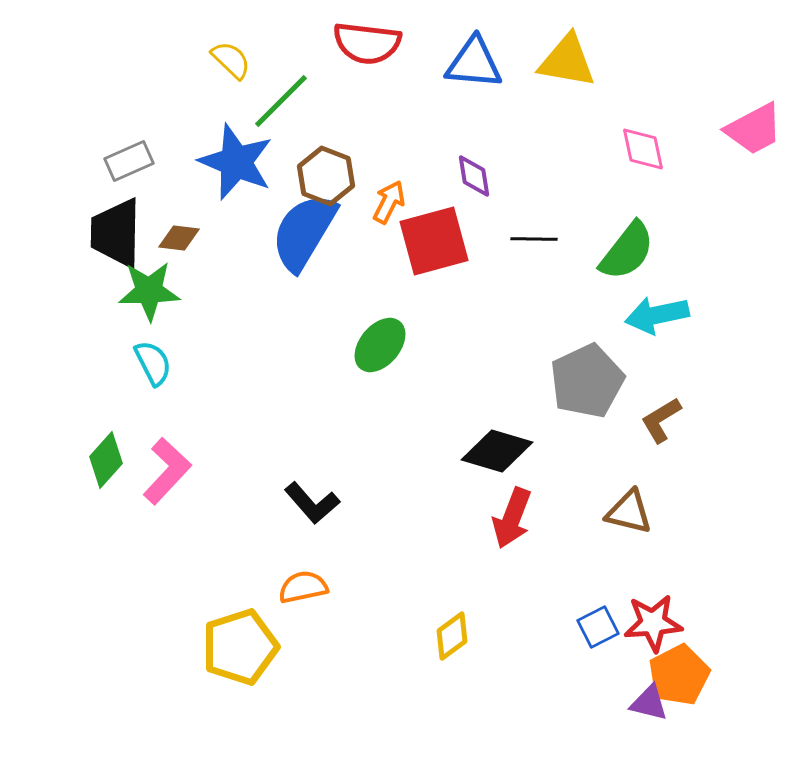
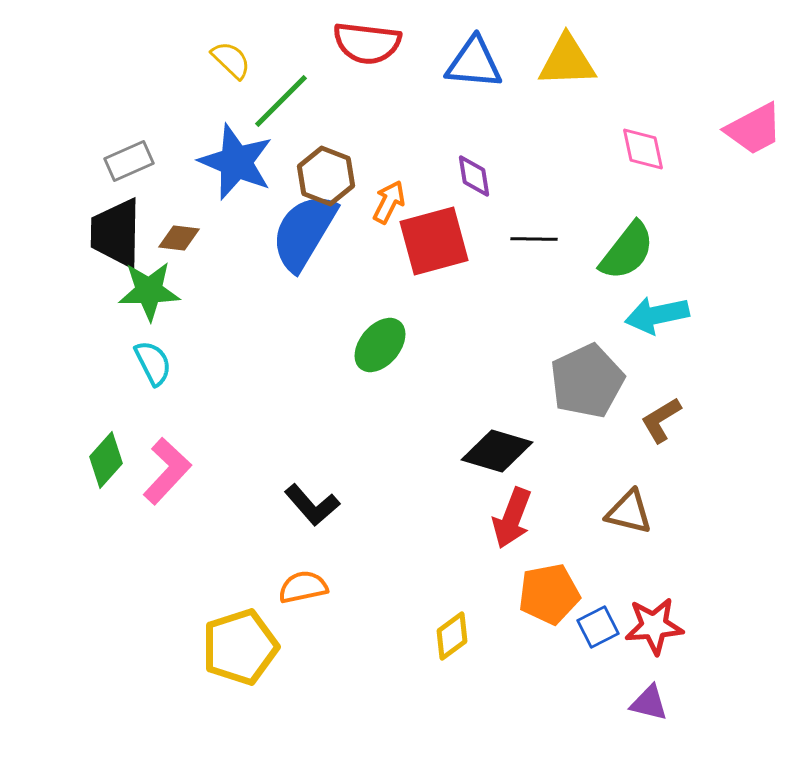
yellow triangle: rotated 12 degrees counterclockwise
black L-shape: moved 2 px down
red star: moved 1 px right, 3 px down
orange pentagon: moved 130 px left, 81 px up; rotated 16 degrees clockwise
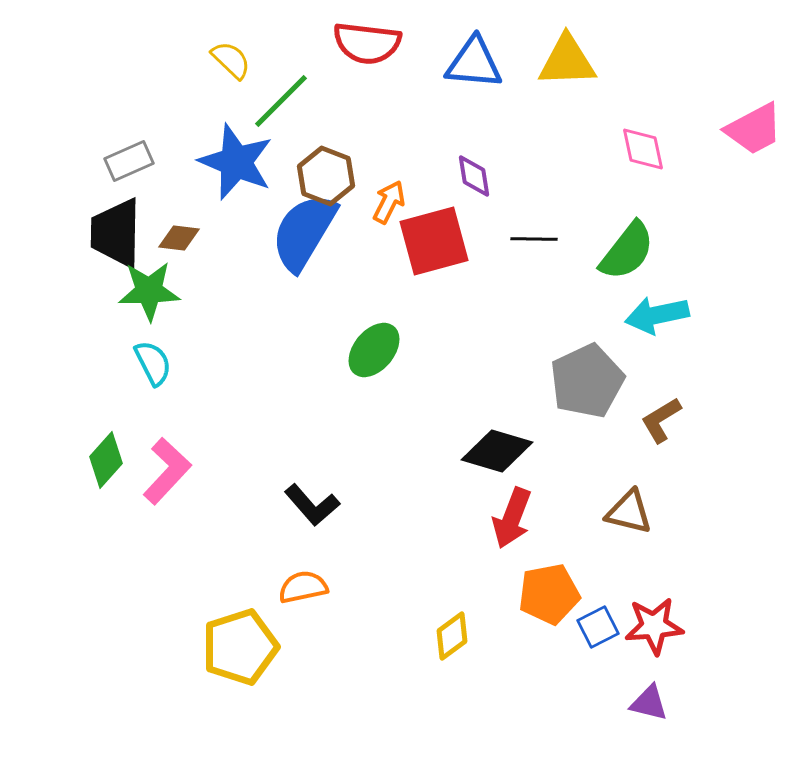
green ellipse: moved 6 px left, 5 px down
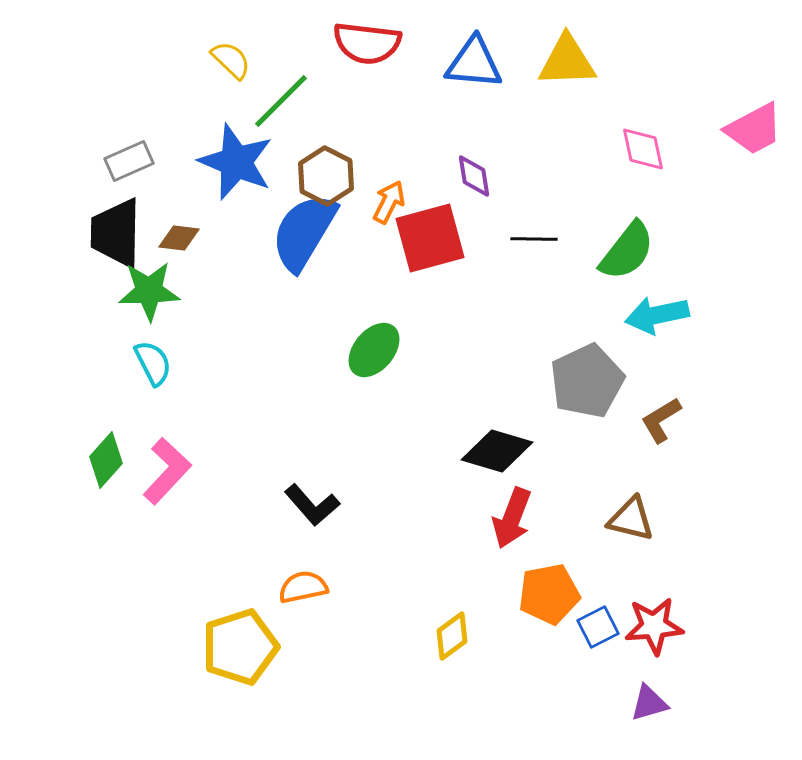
brown hexagon: rotated 6 degrees clockwise
red square: moved 4 px left, 3 px up
brown triangle: moved 2 px right, 7 px down
purple triangle: rotated 30 degrees counterclockwise
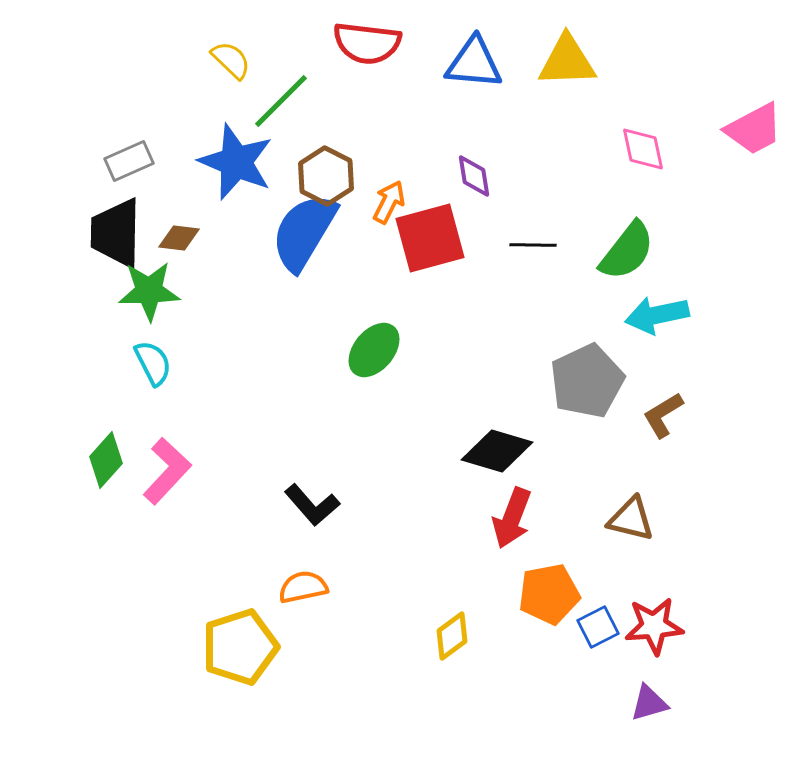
black line: moved 1 px left, 6 px down
brown L-shape: moved 2 px right, 5 px up
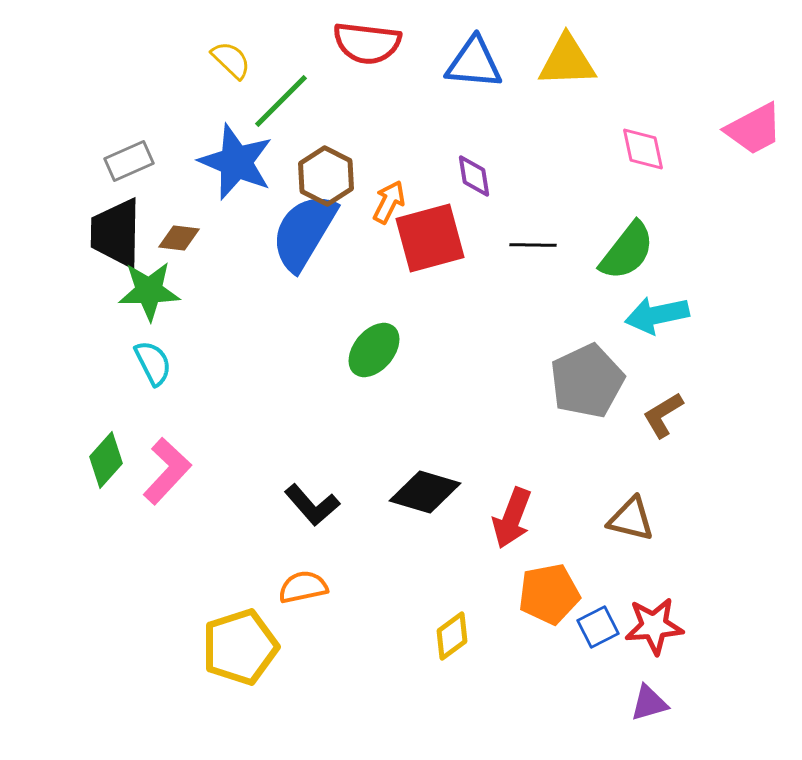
black diamond: moved 72 px left, 41 px down
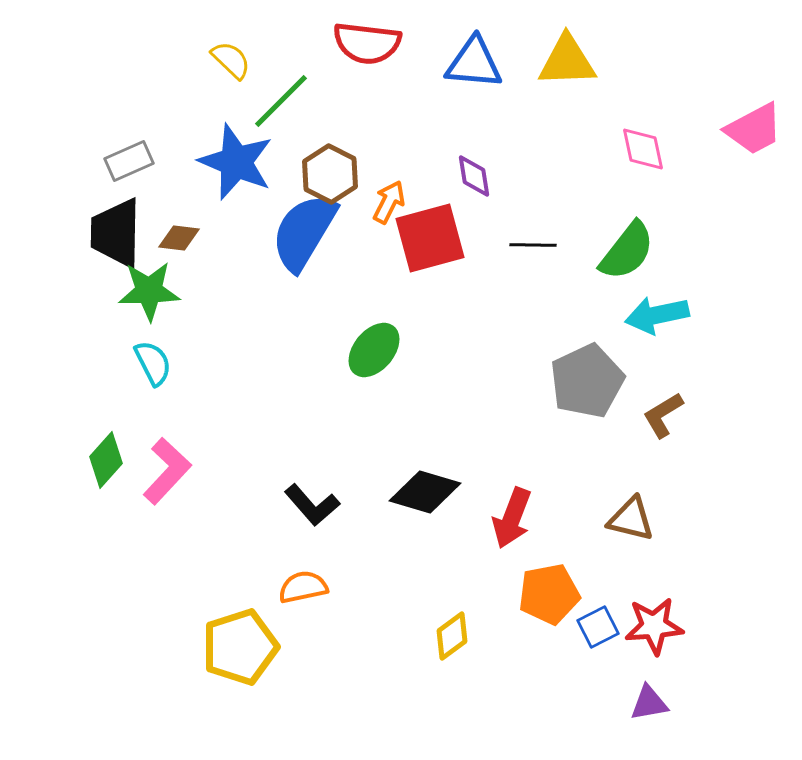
brown hexagon: moved 4 px right, 2 px up
purple triangle: rotated 6 degrees clockwise
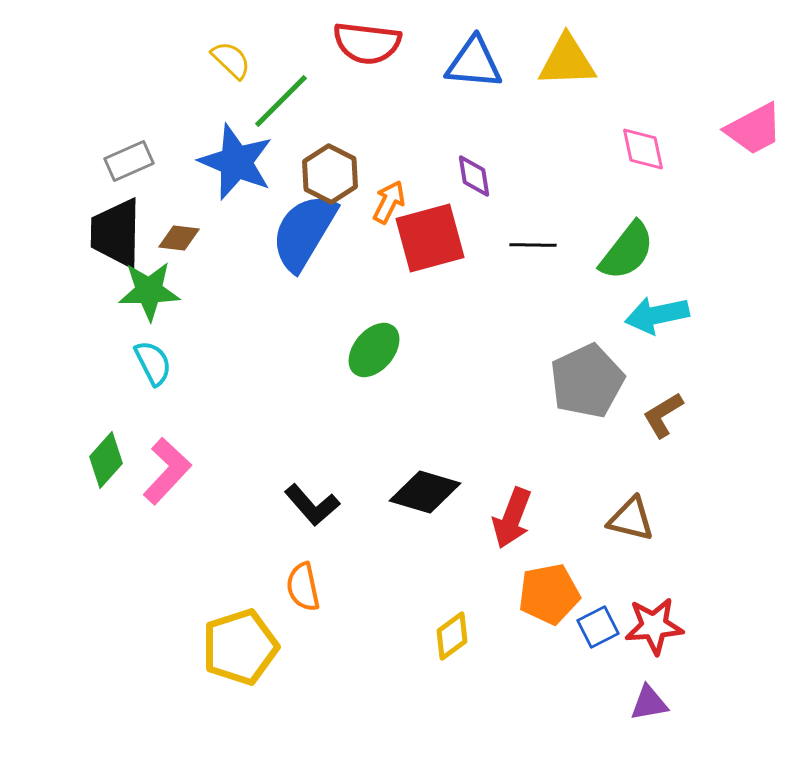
orange semicircle: rotated 90 degrees counterclockwise
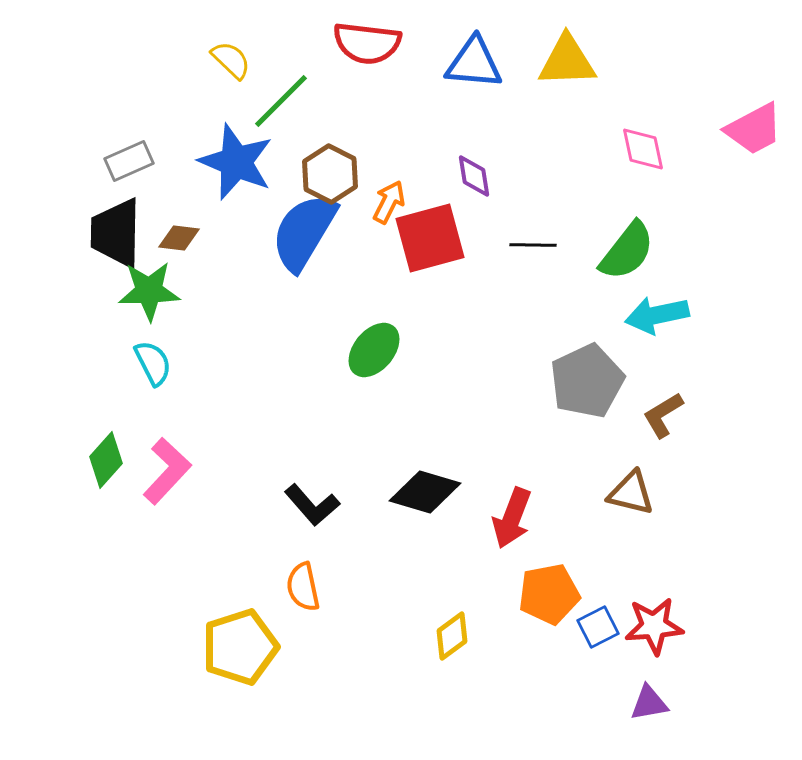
brown triangle: moved 26 px up
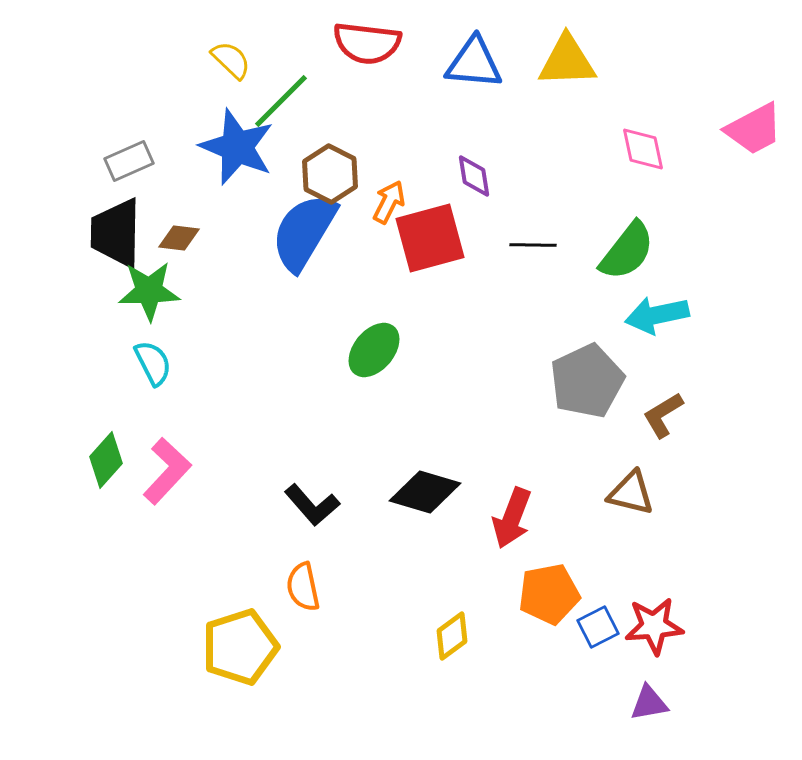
blue star: moved 1 px right, 15 px up
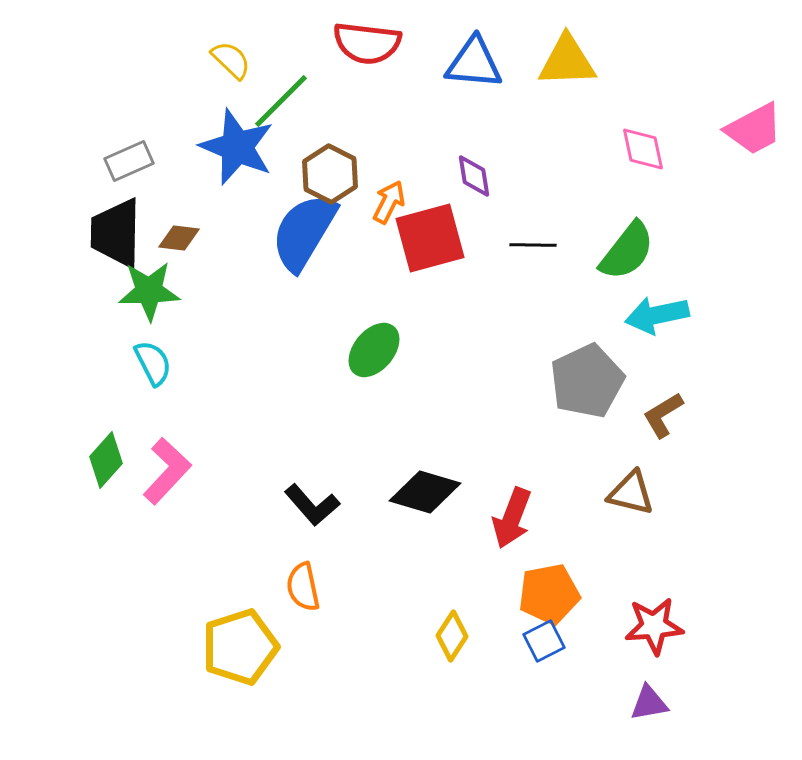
blue square: moved 54 px left, 14 px down
yellow diamond: rotated 21 degrees counterclockwise
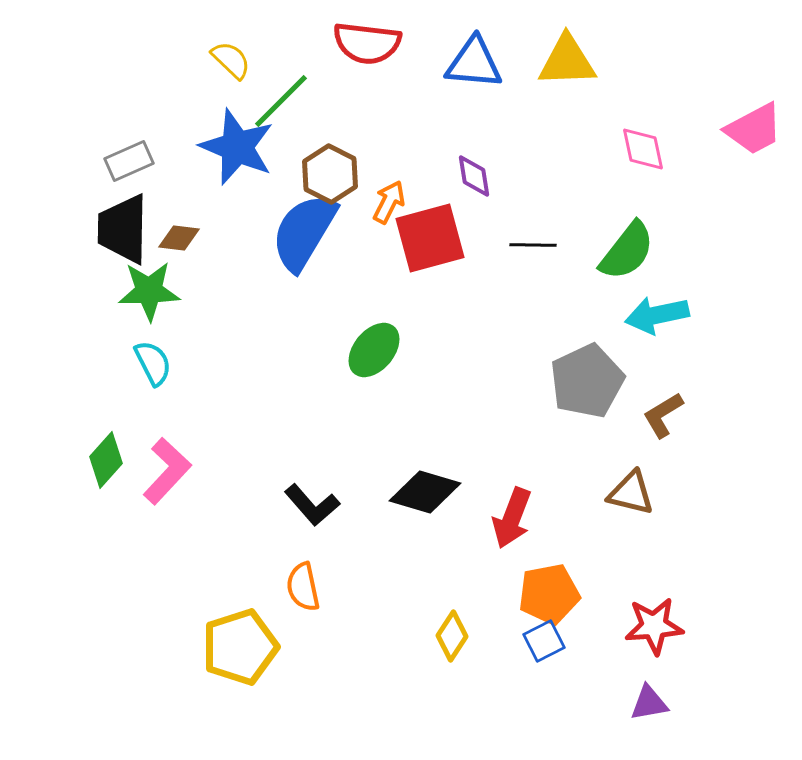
black trapezoid: moved 7 px right, 4 px up
